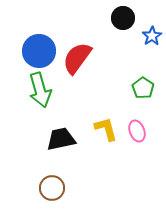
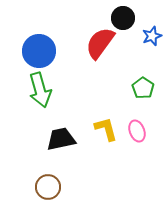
blue star: rotated 12 degrees clockwise
red semicircle: moved 23 px right, 15 px up
brown circle: moved 4 px left, 1 px up
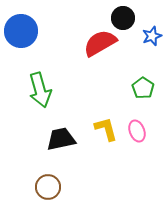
red semicircle: rotated 24 degrees clockwise
blue circle: moved 18 px left, 20 px up
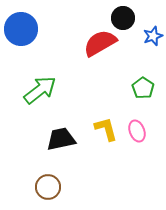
blue circle: moved 2 px up
blue star: moved 1 px right
green arrow: rotated 112 degrees counterclockwise
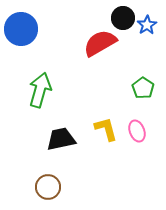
blue star: moved 6 px left, 11 px up; rotated 12 degrees counterclockwise
green arrow: rotated 36 degrees counterclockwise
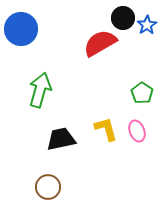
green pentagon: moved 1 px left, 5 px down
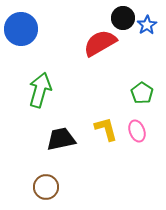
brown circle: moved 2 px left
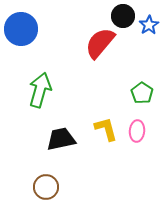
black circle: moved 2 px up
blue star: moved 2 px right
red semicircle: rotated 20 degrees counterclockwise
pink ellipse: rotated 25 degrees clockwise
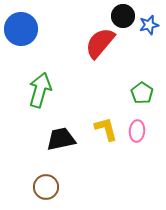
blue star: rotated 18 degrees clockwise
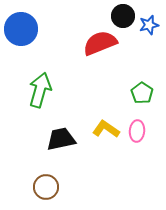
red semicircle: rotated 28 degrees clockwise
yellow L-shape: rotated 40 degrees counterclockwise
